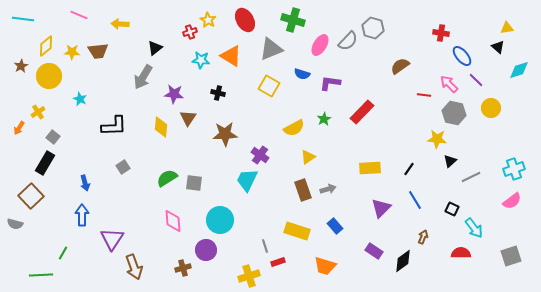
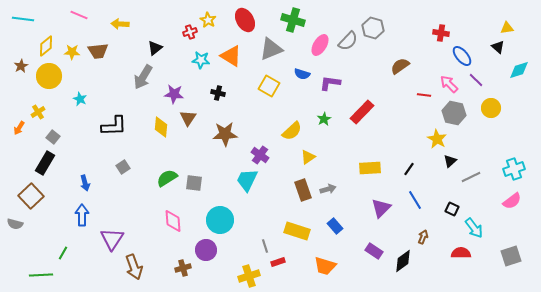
yellow semicircle at (294, 128): moved 2 px left, 3 px down; rotated 15 degrees counterclockwise
yellow star at (437, 139): rotated 24 degrees clockwise
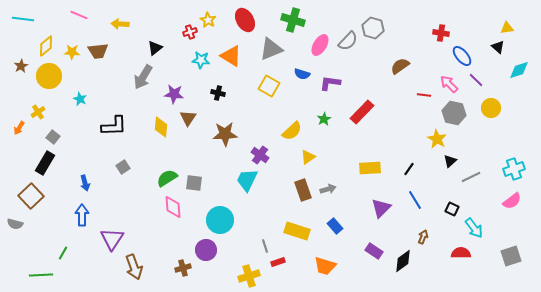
pink diamond at (173, 221): moved 14 px up
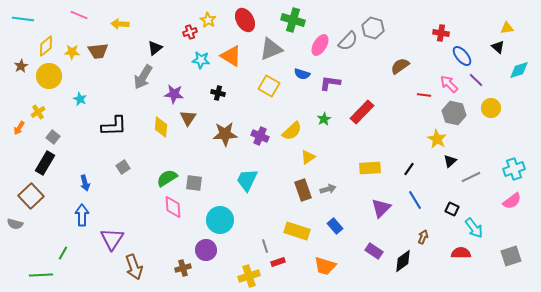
purple cross at (260, 155): moved 19 px up; rotated 12 degrees counterclockwise
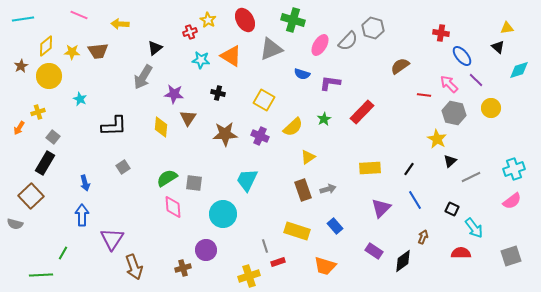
cyan line at (23, 19): rotated 15 degrees counterclockwise
yellow square at (269, 86): moved 5 px left, 14 px down
yellow cross at (38, 112): rotated 16 degrees clockwise
yellow semicircle at (292, 131): moved 1 px right, 4 px up
cyan circle at (220, 220): moved 3 px right, 6 px up
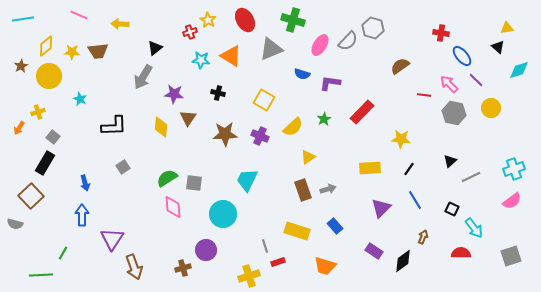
yellow star at (437, 139): moved 36 px left; rotated 24 degrees counterclockwise
